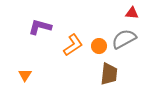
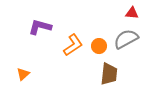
gray semicircle: moved 2 px right
orange triangle: moved 2 px left, 1 px up; rotated 16 degrees clockwise
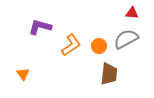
orange L-shape: moved 2 px left
orange triangle: rotated 24 degrees counterclockwise
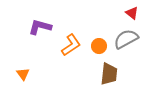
red triangle: rotated 32 degrees clockwise
